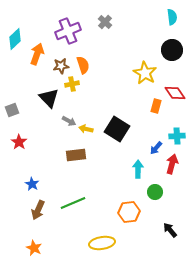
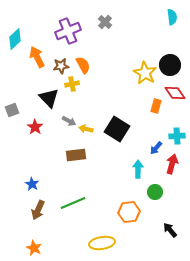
black circle: moved 2 px left, 15 px down
orange arrow: moved 3 px down; rotated 45 degrees counterclockwise
orange semicircle: rotated 12 degrees counterclockwise
red star: moved 16 px right, 15 px up
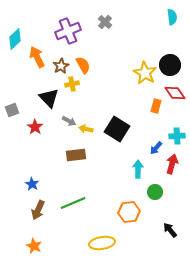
brown star: rotated 21 degrees counterclockwise
orange star: moved 2 px up
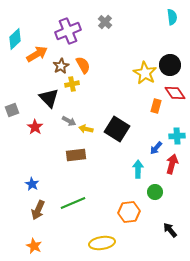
orange arrow: moved 3 px up; rotated 85 degrees clockwise
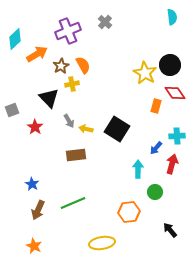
gray arrow: rotated 32 degrees clockwise
